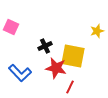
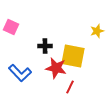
black cross: rotated 24 degrees clockwise
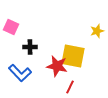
black cross: moved 15 px left, 1 px down
red star: moved 1 px right, 2 px up
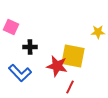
yellow star: moved 1 px right, 1 px down; rotated 16 degrees clockwise
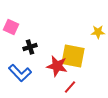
black cross: rotated 16 degrees counterclockwise
red line: rotated 16 degrees clockwise
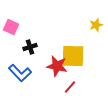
yellow star: moved 2 px left, 7 px up; rotated 16 degrees counterclockwise
yellow square: rotated 10 degrees counterclockwise
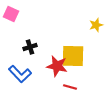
pink square: moved 13 px up
blue L-shape: moved 1 px down
red line: rotated 64 degrees clockwise
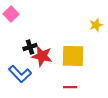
pink square: rotated 21 degrees clockwise
red star: moved 15 px left, 10 px up
red line: rotated 16 degrees counterclockwise
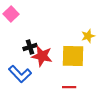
yellow star: moved 8 px left, 11 px down
red line: moved 1 px left
